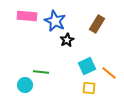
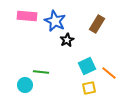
yellow square: rotated 16 degrees counterclockwise
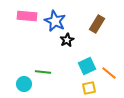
green line: moved 2 px right
cyan circle: moved 1 px left, 1 px up
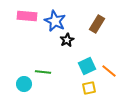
orange line: moved 2 px up
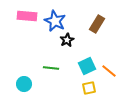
green line: moved 8 px right, 4 px up
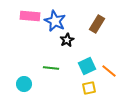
pink rectangle: moved 3 px right
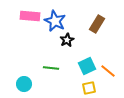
orange line: moved 1 px left
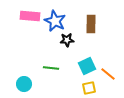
brown rectangle: moved 6 px left; rotated 30 degrees counterclockwise
black star: rotated 24 degrees clockwise
orange line: moved 3 px down
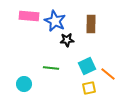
pink rectangle: moved 1 px left
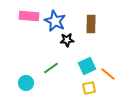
green line: rotated 42 degrees counterclockwise
cyan circle: moved 2 px right, 1 px up
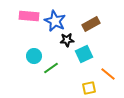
brown rectangle: rotated 60 degrees clockwise
cyan square: moved 3 px left, 12 px up
cyan circle: moved 8 px right, 27 px up
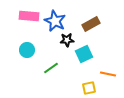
cyan circle: moved 7 px left, 6 px up
orange line: rotated 28 degrees counterclockwise
